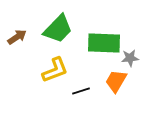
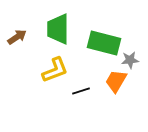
green trapezoid: rotated 136 degrees clockwise
green rectangle: rotated 12 degrees clockwise
gray star: moved 2 px down
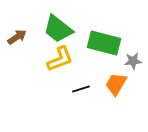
green trapezoid: rotated 52 degrees counterclockwise
gray star: moved 3 px right, 1 px down
yellow L-shape: moved 5 px right, 11 px up
orange trapezoid: moved 3 px down
black line: moved 2 px up
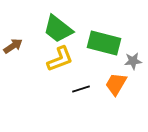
brown arrow: moved 4 px left, 9 px down
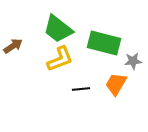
black line: rotated 12 degrees clockwise
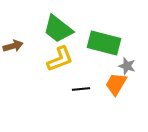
brown arrow: rotated 18 degrees clockwise
gray star: moved 6 px left, 5 px down; rotated 24 degrees clockwise
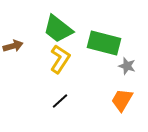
yellow L-shape: rotated 36 degrees counterclockwise
orange trapezoid: moved 6 px right, 16 px down
black line: moved 21 px left, 12 px down; rotated 36 degrees counterclockwise
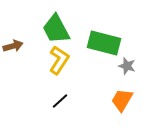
green trapezoid: moved 2 px left; rotated 24 degrees clockwise
yellow L-shape: moved 1 px left, 1 px down
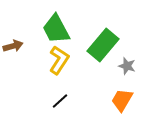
green rectangle: moved 1 px left, 2 px down; rotated 64 degrees counterclockwise
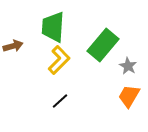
green trapezoid: moved 3 px left, 2 px up; rotated 32 degrees clockwise
yellow L-shape: rotated 12 degrees clockwise
gray star: moved 1 px right; rotated 12 degrees clockwise
orange trapezoid: moved 7 px right, 4 px up
